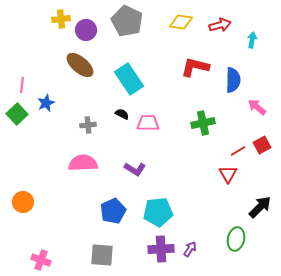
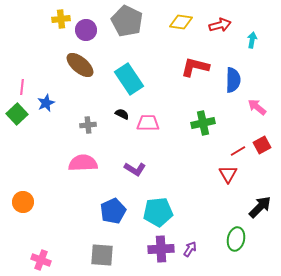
pink line: moved 2 px down
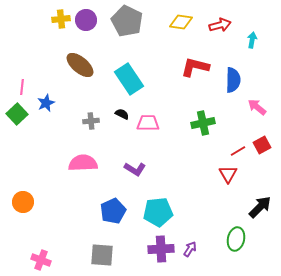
purple circle: moved 10 px up
gray cross: moved 3 px right, 4 px up
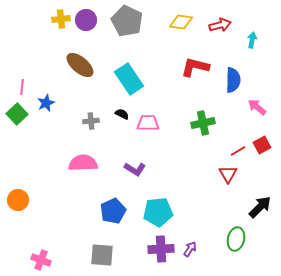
orange circle: moved 5 px left, 2 px up
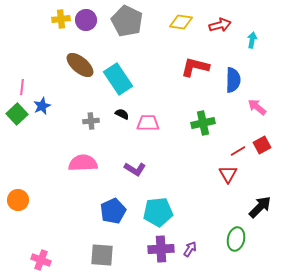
cyan rectangle: moved 11 px left
blue star: moved 4 px left, 3 px down
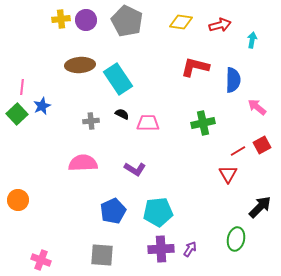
brown ellipse: rotated 44 degrees counterclockwise
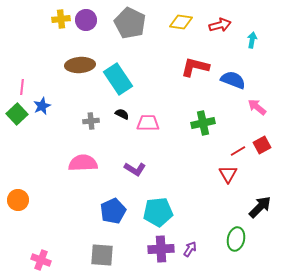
gray pentagon: moved 3 px right, 2 px down
blue semicircle: rotated 70 degrees counterclockwise
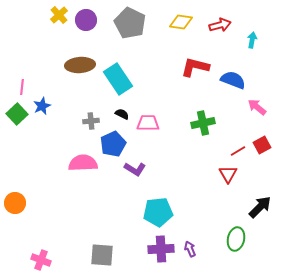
yellow cross: moved 2 px left, 4 px up; rotated 36 degrees counterclockwise
orange circle: moved 3 px left, 3 px down
blue pentagon: moved 67 px up
purple arrow: rotated 56 degrees counterclockwise
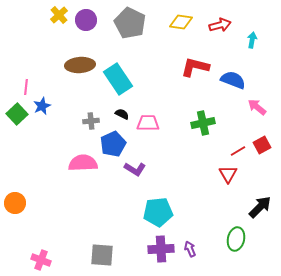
pink line: moved 4 px right
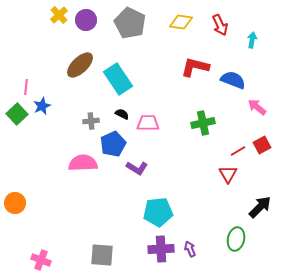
red arrow: rotated 80 degrees clockwise
brown ellipse: rotated 40 degrees counterclockwise
purple L-shape: moved 2 px right, 1 px up
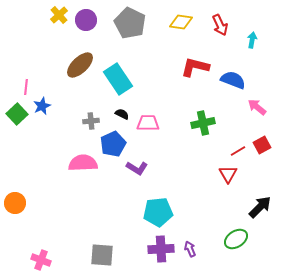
green ellipse: rotated 45 degrees clockwise
